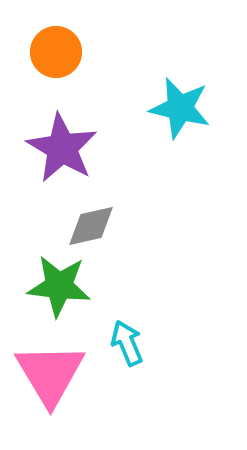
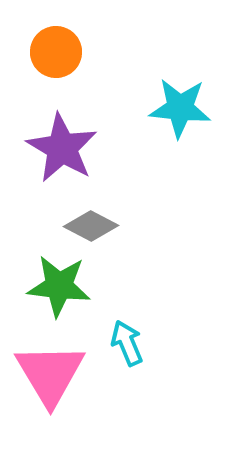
cyan star: rotated 8 degrees counterclockwise
gray diamond: rotated 40 degrees clockwise
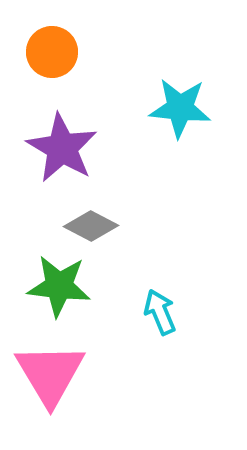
orange circle: moved 4 px left
cyan arrow: moved 33 px right, 31 px up
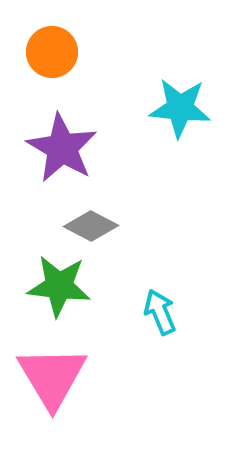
pink triangle: moved 2 px right, 3 px down
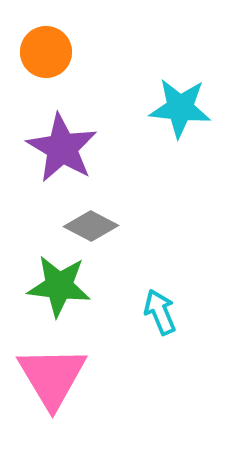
orange circle: moved 6 px left
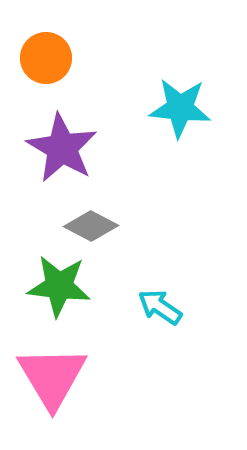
orange circle: moved 6 px down
cyan arrow: moved 5 px up; rotated 33 degrees counterclockwise
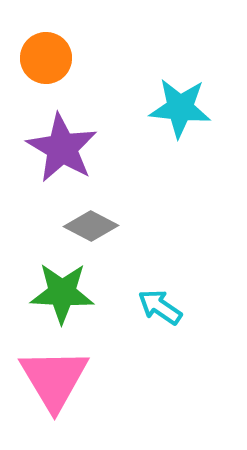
green star: moved 3 px right, 7 px down; rotated 4 degrees counterclockwise
pink triangle: moved 2 px right, 2 px down
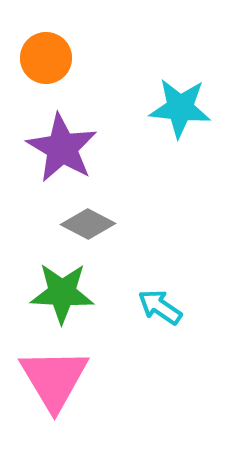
gray diamond: moved 3 px left, 2 px up
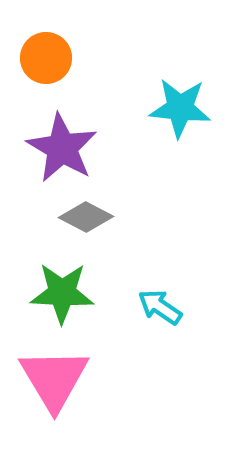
gray diamond: moved 2 px left, 7 px up
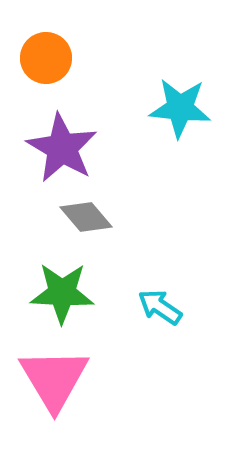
gray diamond: rotated 22 degrees clockwise
